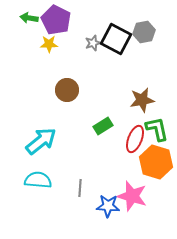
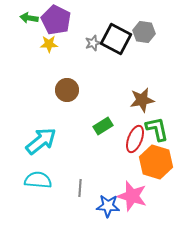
gray hexagon: rotated 20 degrees clockwise
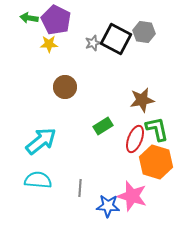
brown circle: moved 2 px left, 3 px up
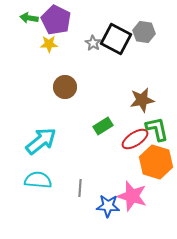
gray star: rotated 21 degrees counterclockwise
red ellipse: rotated 36 degrees clockwise
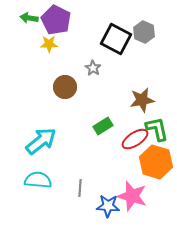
gray hexagon: rotated 15 degrees clockwise
gray star: moved 25 px down
